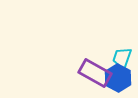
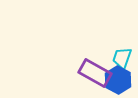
blue hexagon: moved 2 px down
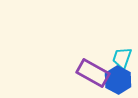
purple rectangle: moved 2 px left
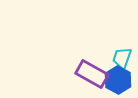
purple rectangle: moved 1 px left, 1 px down
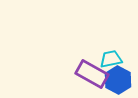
cyan trapezoid: moved 11 px left, 1 px down; rotated 60 degrees clockwise
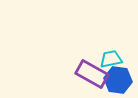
blue hexagon: rotated 20 degrees counterclockwise
